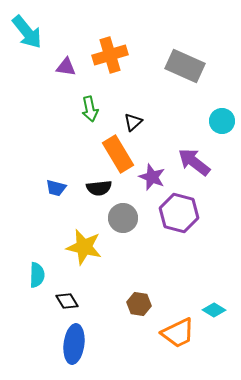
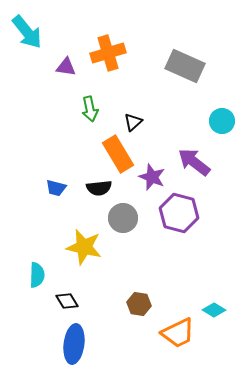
orange cross: moved 2 px left, 2 px up
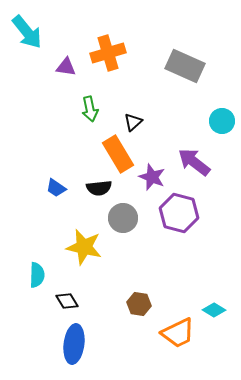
blue trapezoid: rotated 20 degrees clockwise
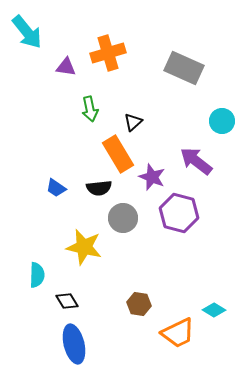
gray rectangle: moved 1 px left, 2 px down
purple arrow: moved 2 px right, 1 px up
blue ellipse: rotated 21 degrees counterclockwise
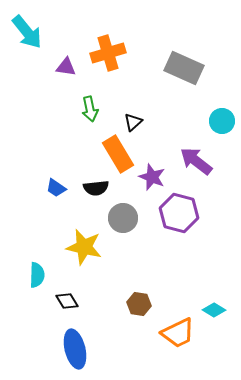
black semicircle: moved 3 px left
blue ellipse: moved 1 px right, 5 px down
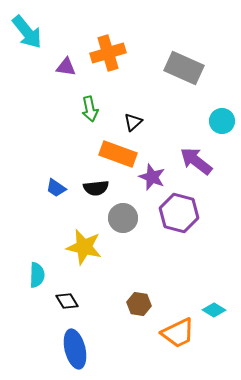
orange rectangle: rotated 39 degrees counterclockwise
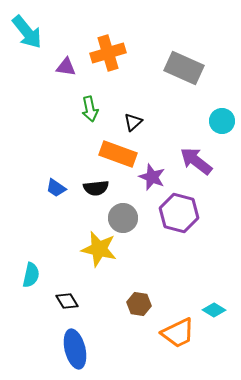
yellow star: moved 15 px right, 2 px down
cyan semicircle: moved 6 px left; rotated 10 degrees clockwise
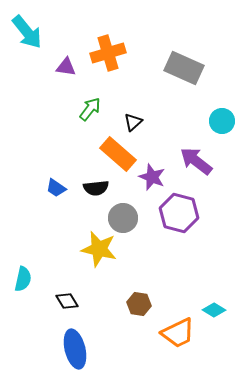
green arrow: rotated 130 degrees counterclockwise
orange rectangle: rotated 21 degrees clockwise
cyan semicircle: moved 8 px left, 4 px down
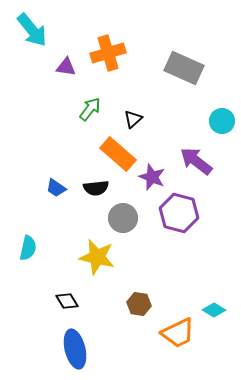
cyan arrow: moved 5 px right, 2 px up
black triangle: moved 3 px up
yellow star: moved 2 px left, 8 px down
cyan semicircle: moved 5 px right, 31 px up
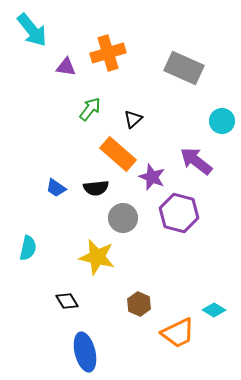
brown hexagon: rotated 15 degrees clockwise
blue ellipse: moved 10 px right, 3 px down
